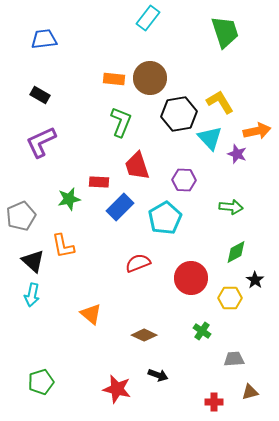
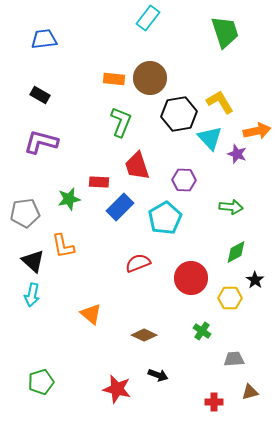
purple L-shape: rotated 40 degrees clockwise
gray pentagon: moved 4 px right, 3 px up; rotated 16 degrees clockwise
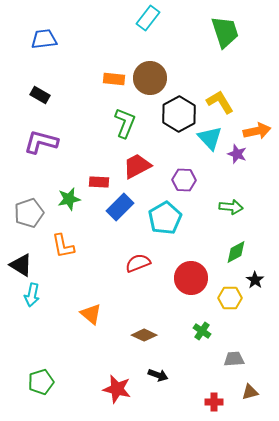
black hexagon: rotated 20 degrees counterclockwise
green L-shape: moved 4 px right, 1 px down
red trapezoid: rotated 80 degrees clockwise
gray pentagon: moved 4 px right; rotated 12 degrees counterclockwise
black triangle: moved 12 px left, 4 px down; rotated 10 degrees counterclockwise
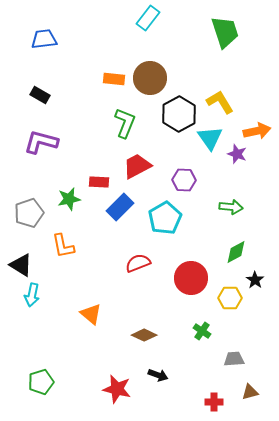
cyan triangle: rotated 8 degrees clockwise
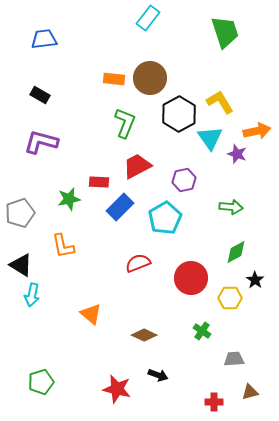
purple hexagon: rotated 15 degrees counterclockwise
gray pentagon: moved 9 px left
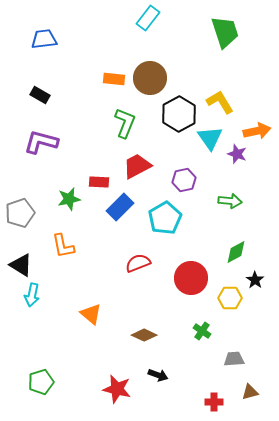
green arrow: moved 1 px left, 6 px up
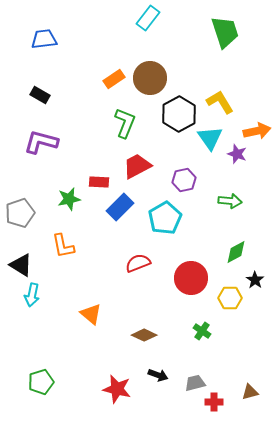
orange rectangle: rotated 40 degrees counterclockwise
gray trapezoid: moved 39 px left, 24 px down; rotated 10 degrees counterclockwise
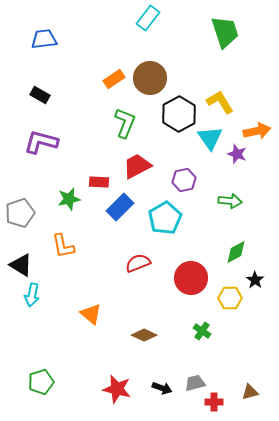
black arrow: moved 4 px right, 13 px down
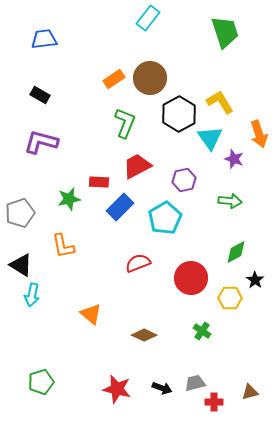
orange arrow: moved 2 px right, 3 px down; rotated 84 degrees clockwise
purple star: moved 3 px left, 5 px down
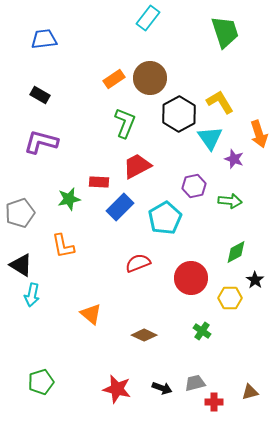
purple hexagon: moved 10 px right, 6 px down
